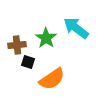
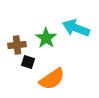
cyan arrow: rotated 16 degrees counterclockwise
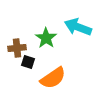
cyan arrow: moved 2 px right, 1 px up
brown cross: moved 3 px down
orange semicircle: moved 1 px right, 1 px up
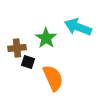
orange semicircle: rotated 80 degrees counterclockwise
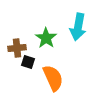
cyan arrow: rotated 100 degrees counterclockwise
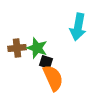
green star: moved 9 px left, 10 px down; rotated 15 degrees counterclockwise
black square: moved 18 px right
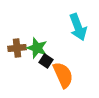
cyan arrow: rotated 32 degrees counterclockwise
black square: moved 1 px up; rotated 16 degrees clockwise
orange semicircle: moved 10 px right, 3 px up
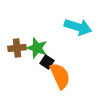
cyan arrow: rotated 52 degrees counterclockwise
black square: moved 1 px right, 1 px down
orange semicircle: moved 3 px left, 1 px down
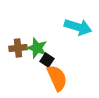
brown cross: moved 1 px right
black square: moved 2 px up
orange semicircle: moved 3 px left, 2 px down
